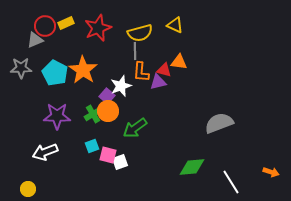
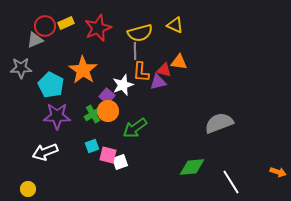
cyan pentagon: moved 4 px left, 12 px down
white star: moved 2 px right, 1 px up
orange arrow: moved 7 px right
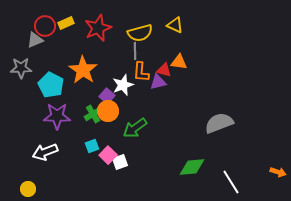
pink square: rotated 30 degrees clockwise
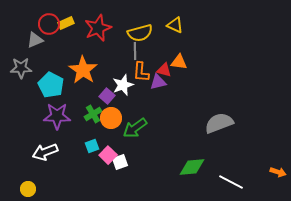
red circle: moved 4 px right, 2 px up
orange circle: moved 3 px right, 7 px down
white line: rotated 30 degrees counterclockwise
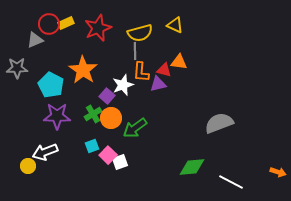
gray star: moved 4 px left
purple triangle: moved 2 px down
yellow circle: moved 23 px up
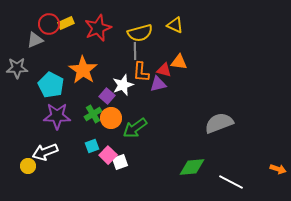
orange arrow: moved 3 px up
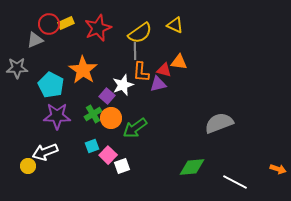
yellow semicircle: rotated 20 degrees counterclockwise
white square: moved 2 px right, 4 px down
white line: moved 4 px right
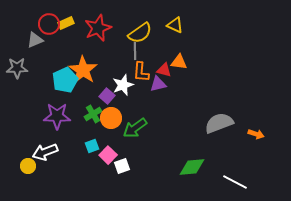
cyan pentagon: moved 14 px right, 5 px up; rotated 20 degrees clockwise
orange arrow: moved 22 px left, 35 px up
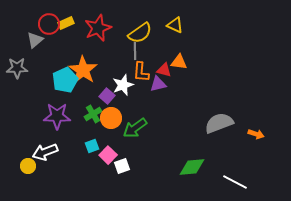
gray triangle: rotated 18 degrees counterclockwise
